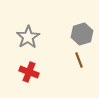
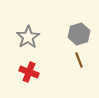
gray hexagon: moved 3 px left
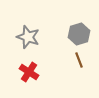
gray star: rotated 20 degrees counterclockwise
red cross: rotated 12 degrees clockwise
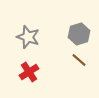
brown line: rotated 28 degrees counterclockwise
red cross: rotated 24 degrees clockwise
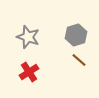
gray hexagon: moved 3 px left, 1 px down
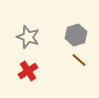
red cross: moved 1 px left, 1 px up
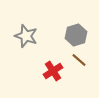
gray star: moved 2 px left, 1 px up
red cross: moved 25 px right
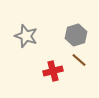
red cross: rotated 18 degrees clockwise
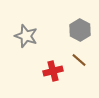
gray hexagon: moved 4 px right, 5 px up; rotated 15 degrees counterclockwise
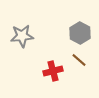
gray hexagon: moved 3 px down
gray star: moved 4 px left; rotated 25 degrees counterclockwise
